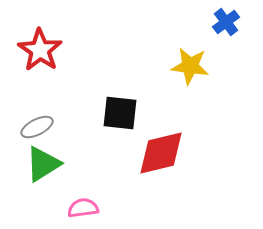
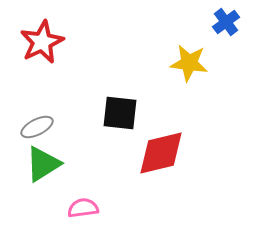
red star: moved 2 px right, 8 px up; rotated 12 degrees clockwise
yellow star: moved 1 px left, 3 px up
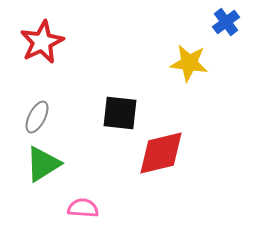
gray ellipse: moved 10 px up; rotated 36 degrees counterclockwise
pink semicircle: rotated 12 degrees clockwise
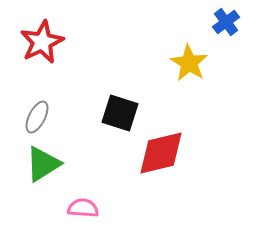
yellow star: rotated 24 degrees clockwise
black square: rotated 12 degrees clockwise
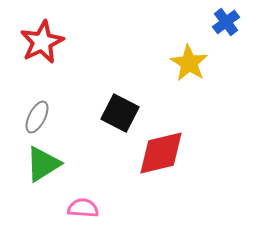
black square: rotated 9 degrees clockwise
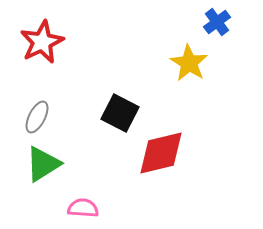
blue cross: moved 9 px left
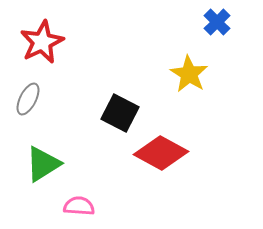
blue cross: rotated 8 degrees counterclockwise
yellow star: moved 11 px down
gray ellipse: moved 9 px left, 18 px up
red diamond: rotated 42 degrees clockwise
pink semicircle: moved 4 px left, 2 px up
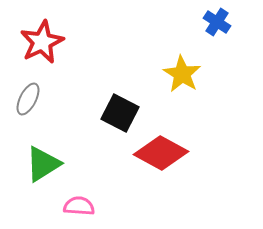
blue cross: rotated 12 degrees counterclockwise
yellow star: moved 7 px left
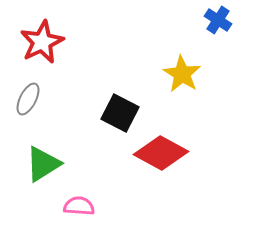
blue cross: moved 1 px right, 2 px up
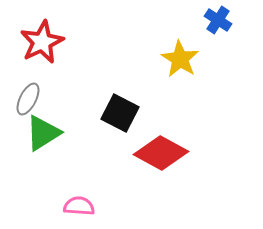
yellow star: moved 2 px left, 15 px up
green triangle: moved 31 px up
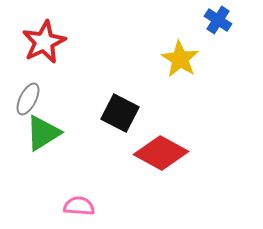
red star: moved 2 px right
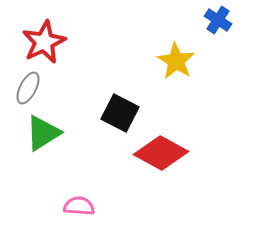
yellow star: moved 4 px left, 2 px down
gray ellipse: moved 11 px up
